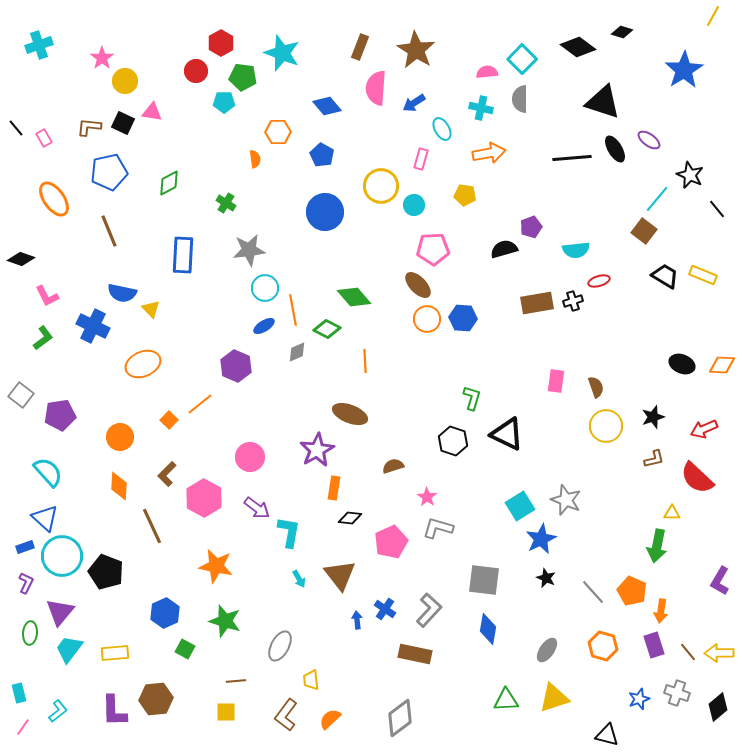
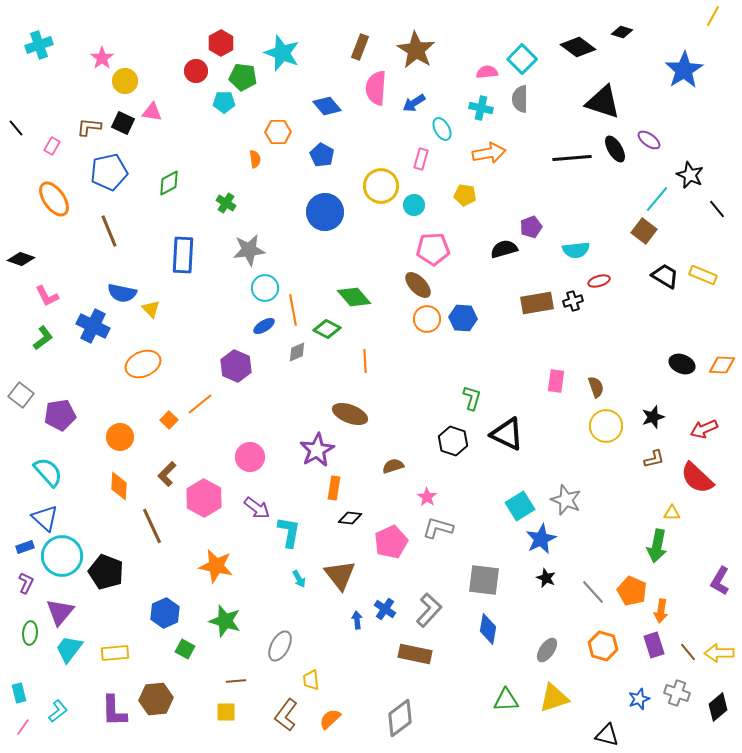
pink rectangle at (44, 138): moved 8 px right, 8 px down; rotated 60 degrees clockwise
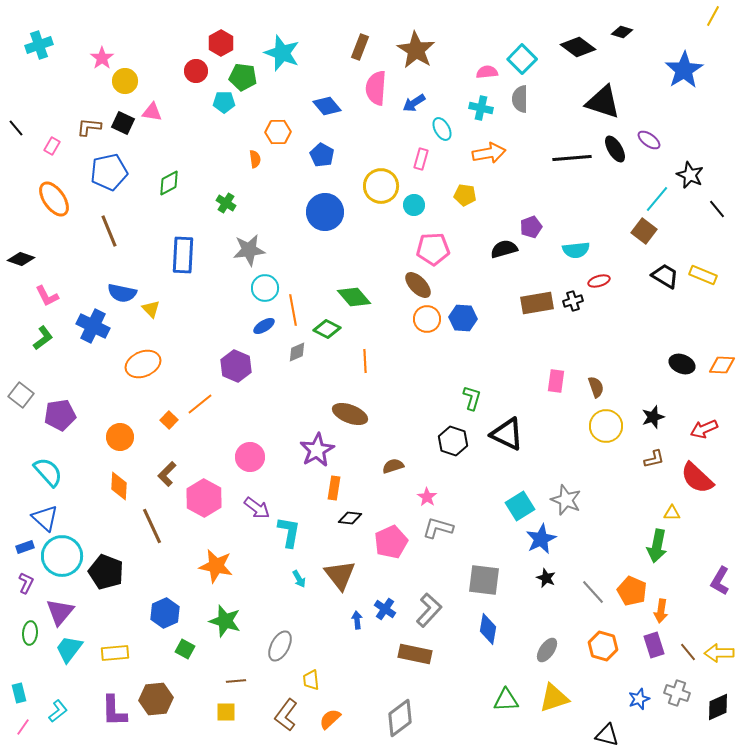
black diamond at (718, 707): rotated 16 degrees clockwise
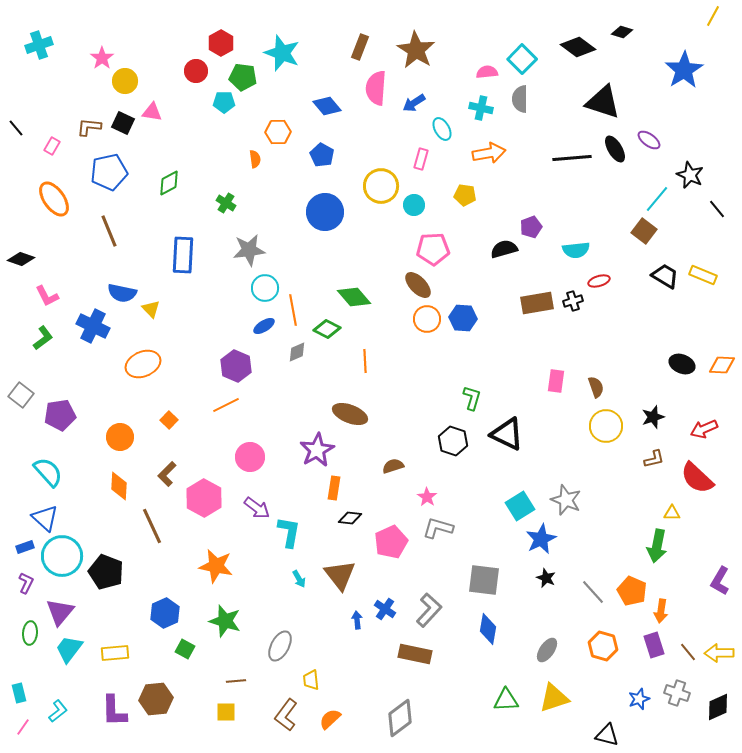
orange line at (200, 404): moved 26 px right, 1 px down; rotated 12 degrees clockwise
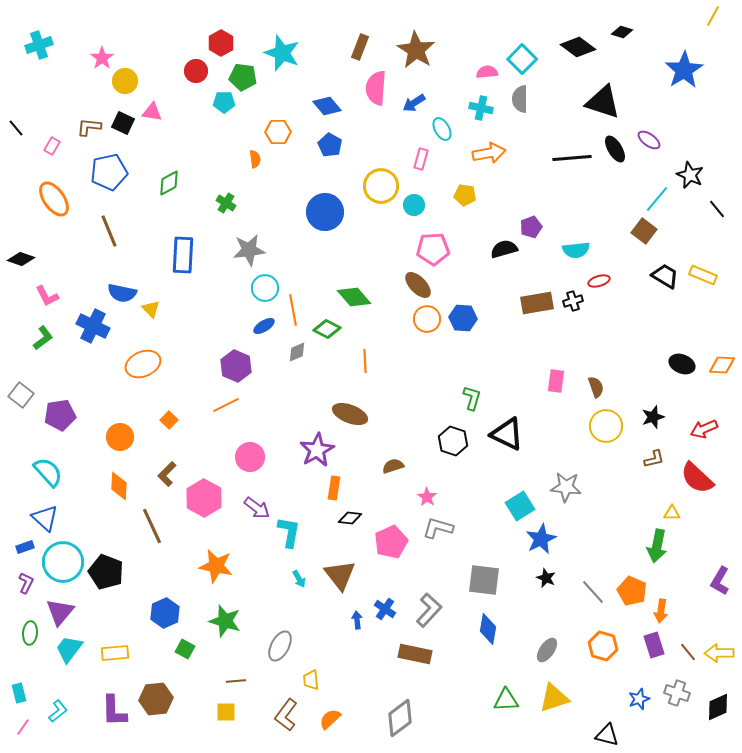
blue pentagon at (322, 155): moved 8 px right, 10 px up
gray star at (566, 500): moved 13 px up; rotated 16 degrees counterclockwise
cyan circle at (62, 556): moved 1 px right, 6 px down
